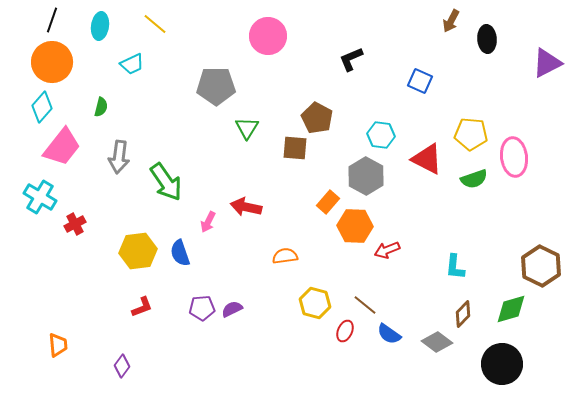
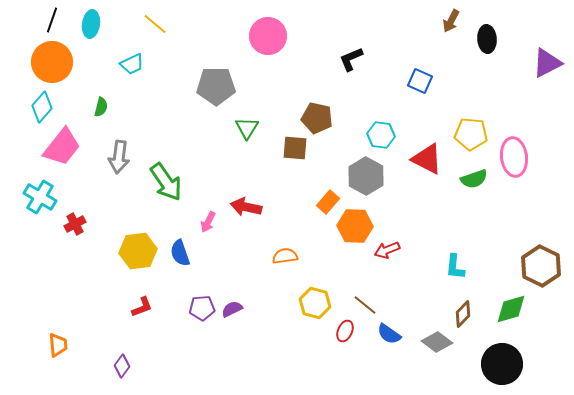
cyan ellipse at (100, 26): moved 9 px left, 2 px up
brown pentagon at (317, 118): rotated 16 degrees counterclockwise
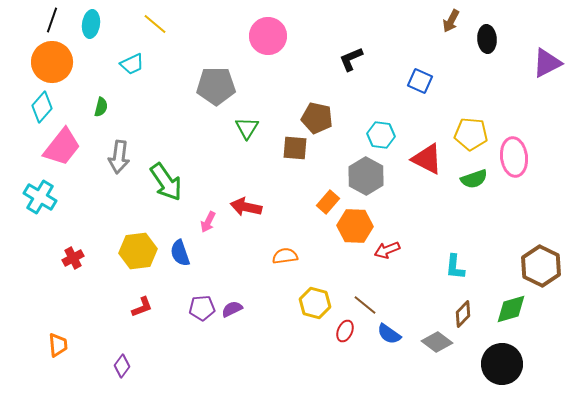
red cross at (75, 224): moved 2 px left, 34 px down
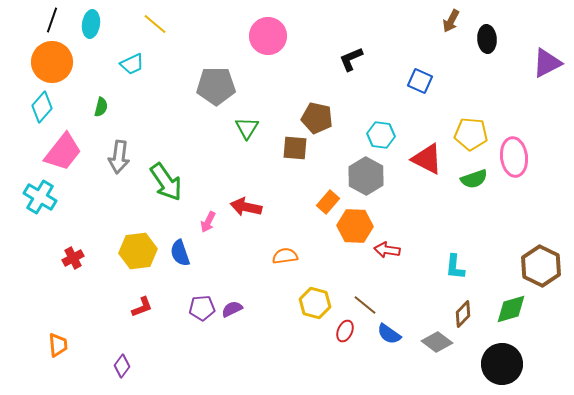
pink trapezoid at (62, 147): moved 1 px right, 5 px down
red arrow at (387, 250): rotated 30 degrees clockwise
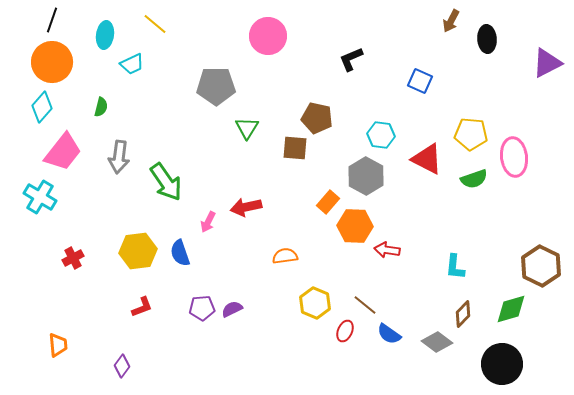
cyan ellipse at (91, 24): moved 14 px right, 11 px down
red arrow at (246, 207): rotated 24 degrees counterclockwise
yellow hexagon at (315, 303): rotated 8 degrees clockwise
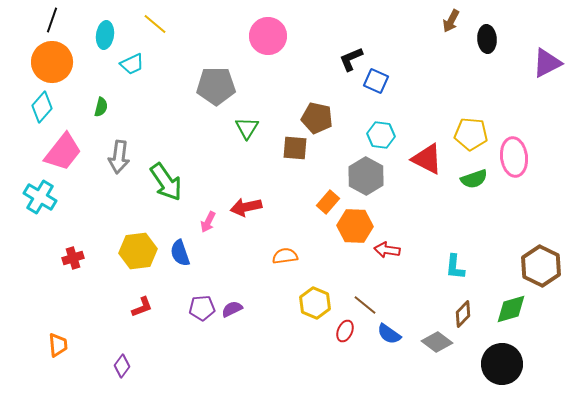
blue square at (420, 81): moved 44 px left
red cross at (73, 258): rotated 10 degrees clockwise
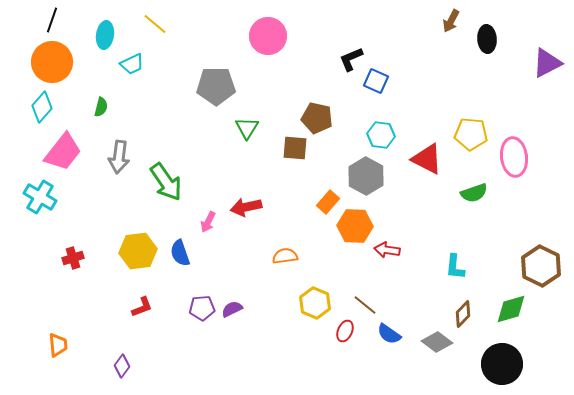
green semicircle at (474, 179): moved 14 px down
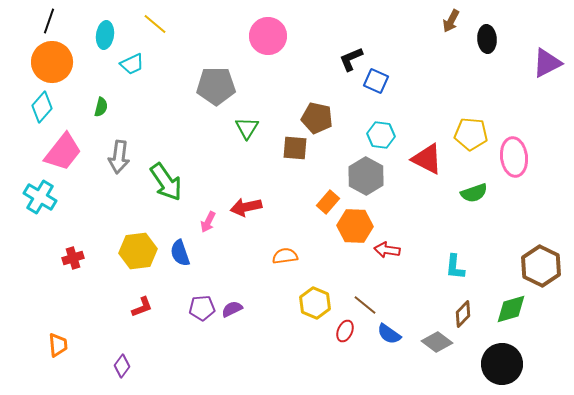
black line at (52, 20): moved 3 px left, 1 px down
